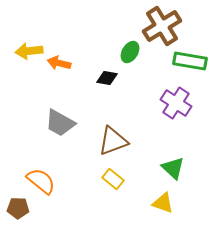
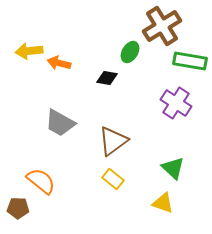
brown triangle: rotated 16 degrees counterclockwise
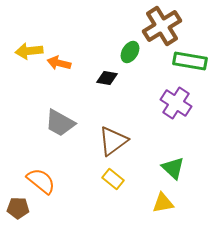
yellow triangle: rotated 30 degrees counterclockwise
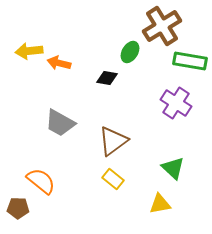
yellow triangle: moved 3 px left, 1 px down
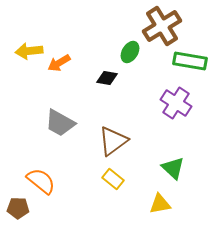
orange arrow: rotated 45 degrees counterclockwise
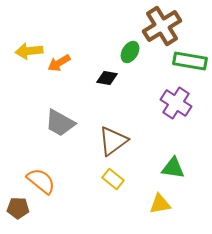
green triangle: rotated 35 degrees counterclockwise
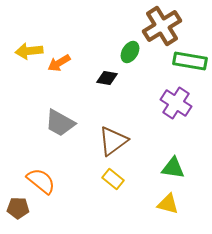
yellow triangle: moved 8 px right; rotated 25 degrees clockwise
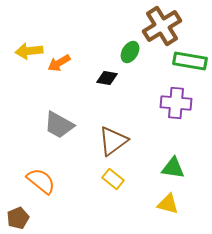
purple cross: rotated 28 degrees counterclockwise
gray trapezoid: moved 1 px left, 2 px down
brown pentagon: moved 10 px down; rotated 25 degrees counterclockwise
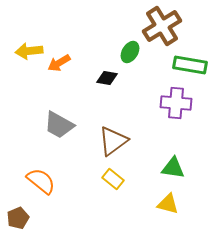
green rectangle: moved 4 px down
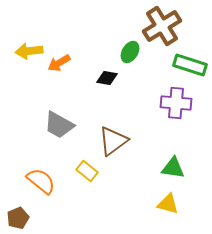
green rectangle: rotated 8 degrees clockwise
yellow rectangle: moved 26 px left, 8 px up
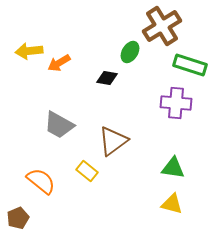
yellow triangle: moved 4 px right
